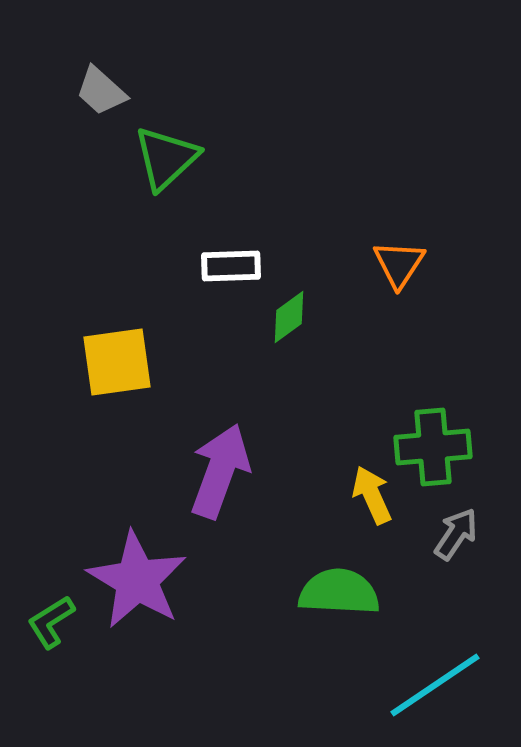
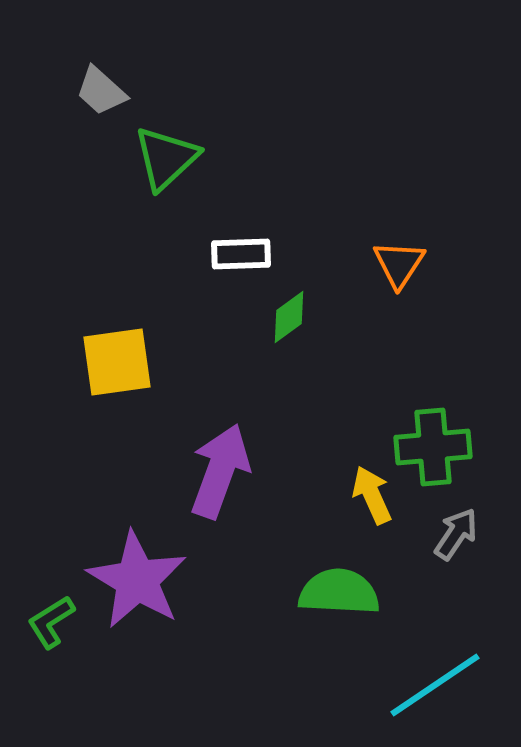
white rectangle: moved 10 px right, 12 px up
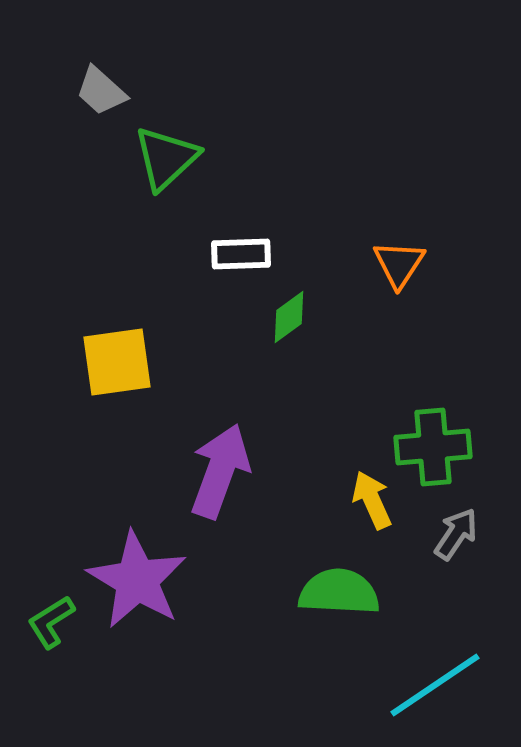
yellow arrow: moved 5 px down
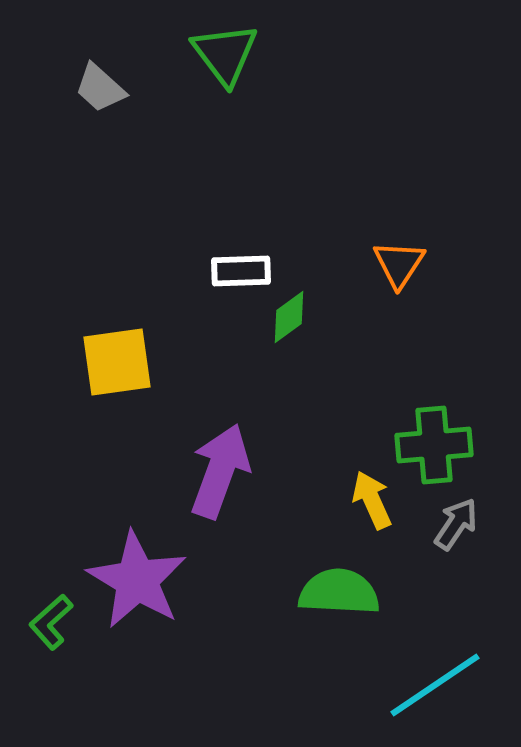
gray trapezoid: moved 1 px left, 3 px up
green triangle: moved 59 px right, 104 px up; rotated 24 degrees counterclockwise
white rectangle: moved 17 px down
green cross: moved 1 px right, 2 px up
gray arrow: moved 10 px up
green L-shape: rotated 10 degrees counterclockwise
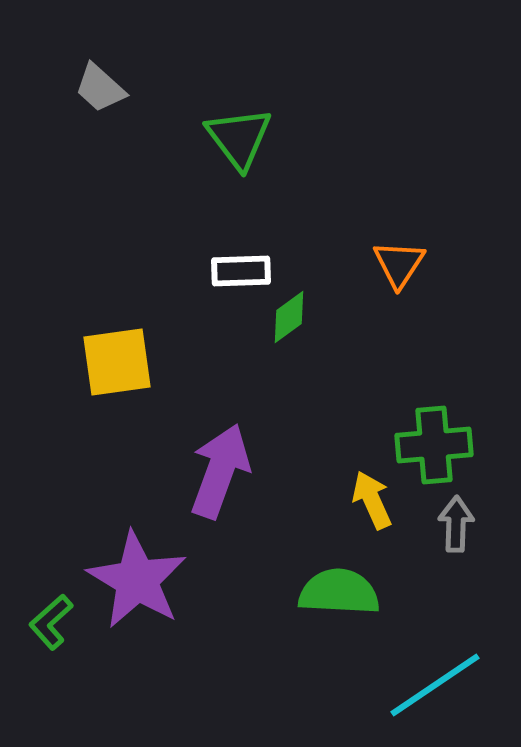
green triangle: moved 14 px right, 84 px down
gray arrow: rotated 32 degrees counterclockwise
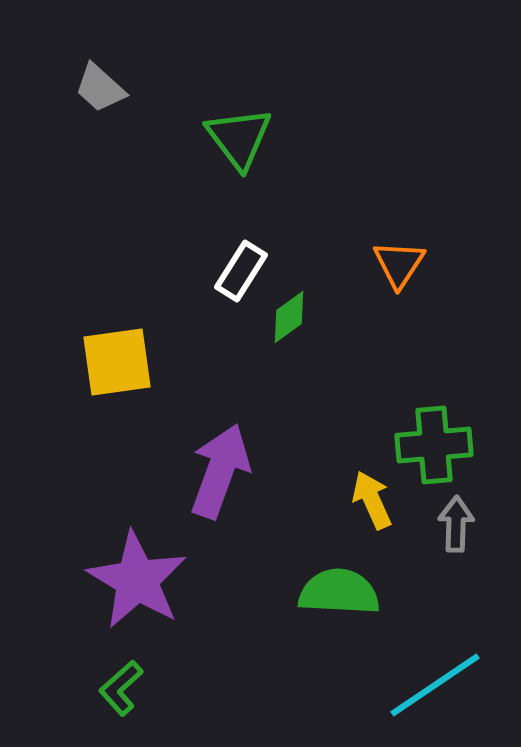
white rectangle: rotated 56 degrees counterclockwise
green L-shape: moved 70 px right, 66 px down
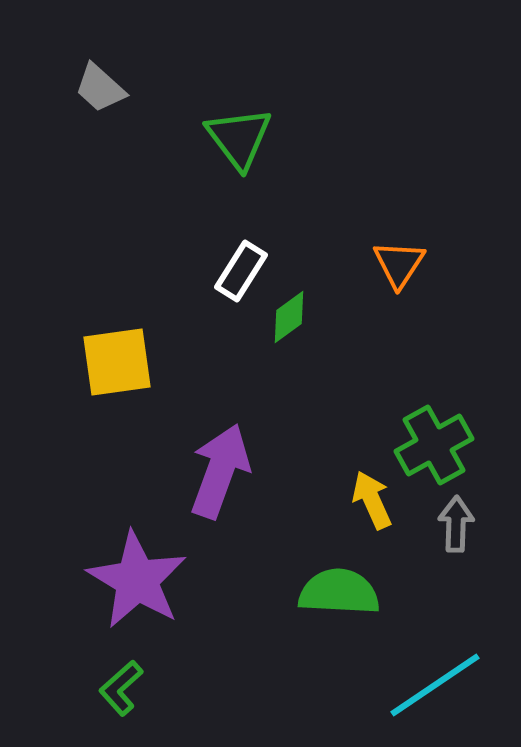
green cross: rotated 24 degrees counterclockwise
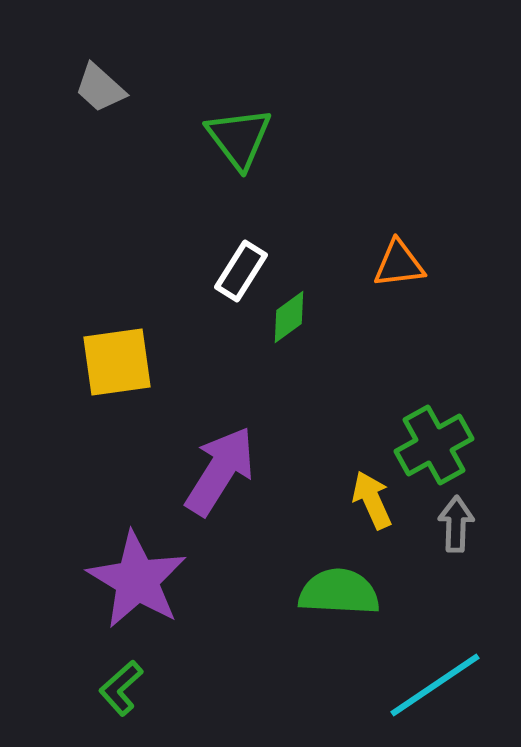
orange triangle: rotated 50 degrees clockwise
purple arrow: rotated 12 degrees clockwise
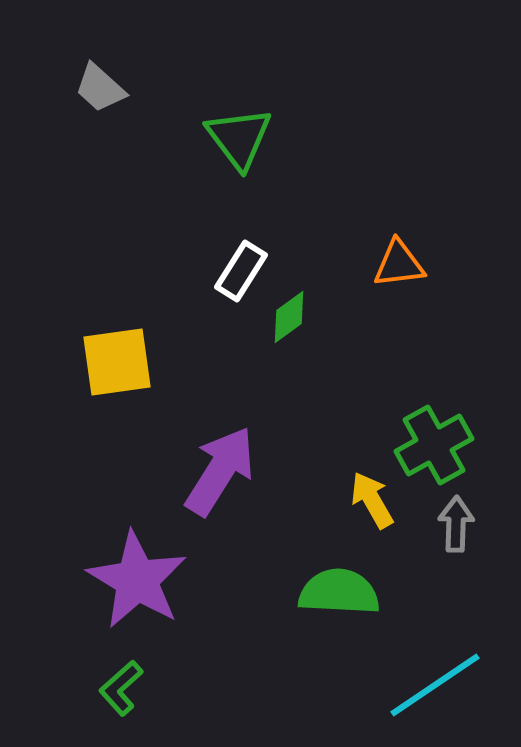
yellow arrow: rotated 6 degrees counterclockwise
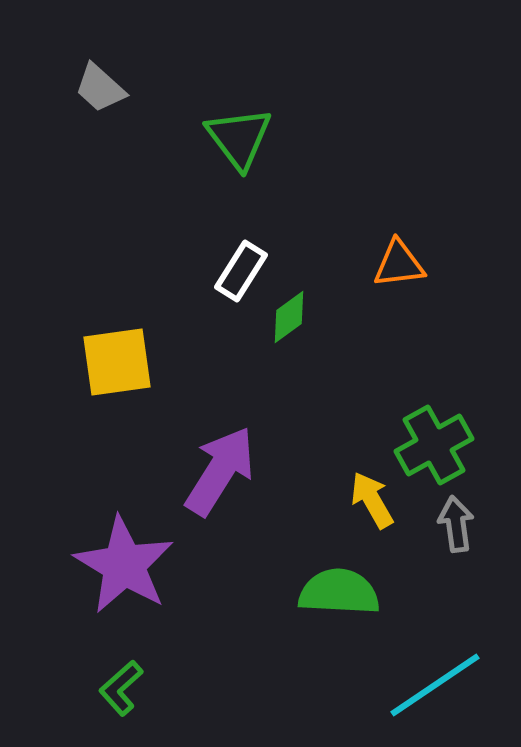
gray arrow: rotated 10 degrees counterclockwise
purple star: moved 13 px left, 15 px up
